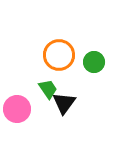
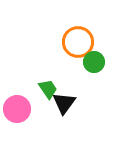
orange circle: moved 19 px right, 13 px up
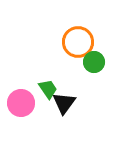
pink circle: moved 4 px right, 6 px up
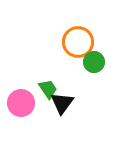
black triangle: moved 2 px left
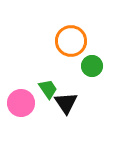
orange circle: moved 7 px left, 1 px up
green circle: moved 2 px left, 4 px down
black triangle: moved 4 px right; rotated 10 degrees counterclockwise
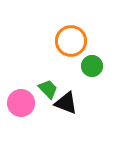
green trapezoid: rotated 10 degrees counterclockwise
black triangle: rotated 35 degrees counterclockwise
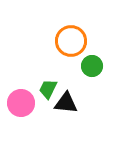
green trapezoid: rotated 110 degrees counterclockwise
black triangle: rotated 15 degrees counterclockwise
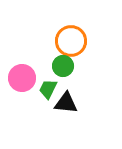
green circle: moved 29 px left
pink circle: moved 1 px right, 25 px up
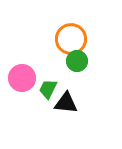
orange circle: moved 2 px up
green circle: moved 14 px right, 5 px up
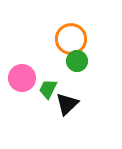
black triangle: moved 1 px right, 1 px down; rotated 50 degrees counterclockwise
